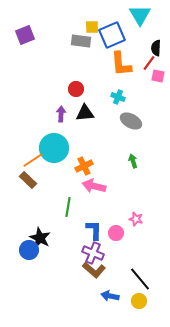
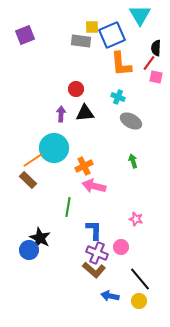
pink square: moved 2 px left, 1 px down
pink circle: moved 5 px right, 14 px down
purple cross: moved 4 px right
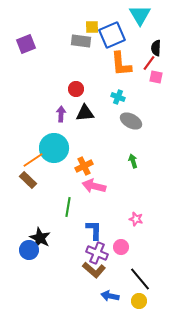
purple square: moved 1 px right, 9 px down
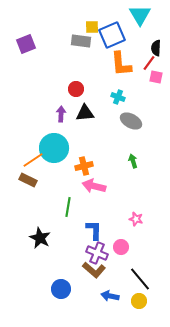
orange cross: rotated 12 degrees clockwise
brown rectangle: rotated 18 degrees counterclockwise
blue circle: moved 32 px right, 39 px down
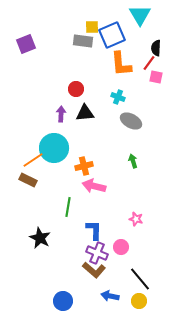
gray rectangle: moved 2 px right
blue circle: moved 2 px right, 12 px down
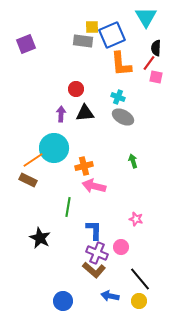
cyan triangle: moved 6 px right, 2 px down
gray ellipse: moved 8 px left, 4 px up
